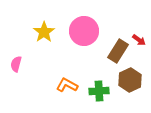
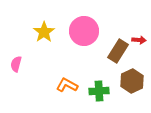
red arrow: rotated 32 degrees counterclockwise
brown hexagon: moved 2 px right, 1 px down
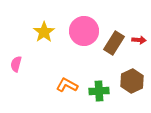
brown rectangle: moved 4 px left, 8 px up
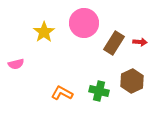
pink circle: moved 8 px up
red arrow: moved 1 px right, 2 px down
pink semicircle: rotated 119 degrees counterclockwise
orange L-shape: moved 5 px left, 8 px down
green cross: rotated 18 degrees clockwise
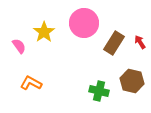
red arrow: rotated 128 degrees counterclockwise
pink semicircle: moved 3 px right, 18 px up; rotated 112 degrees counterclockwise
brown hexagon: rotated 20 degrees counterclockwise
orange L-shape: moved 31 px left, 10 px up
